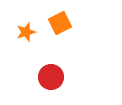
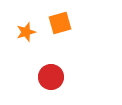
orange square: rotated 10 degrees clockwise
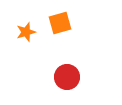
red circle: moved 16 px right
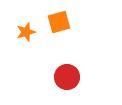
orange square: moved 1 px left, 1 px up
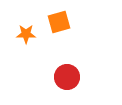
orange star: moved 2 px down; rotated 18 degrees clockwise
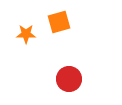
red circle: moved 2 px right, 2 px down
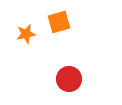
orange star: rotated 12 degrees counterclockwise
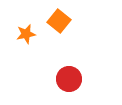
orange square: moved 1 px up; rotated 35 degrees counterclockwise
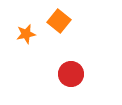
red circle: moved 2 px right, 5 px up
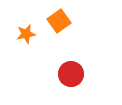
orange square: rotated 15 degrees clockwise
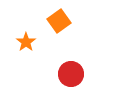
orange star: moved 8 px down; rotated 24 degrees counterclockwise
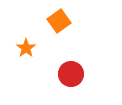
orange star: moved 6 px down
